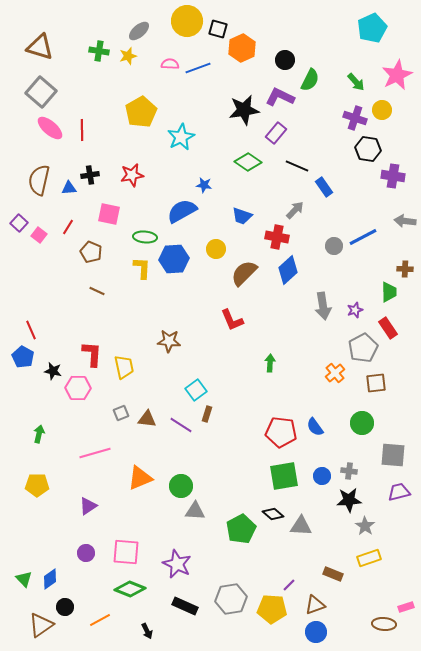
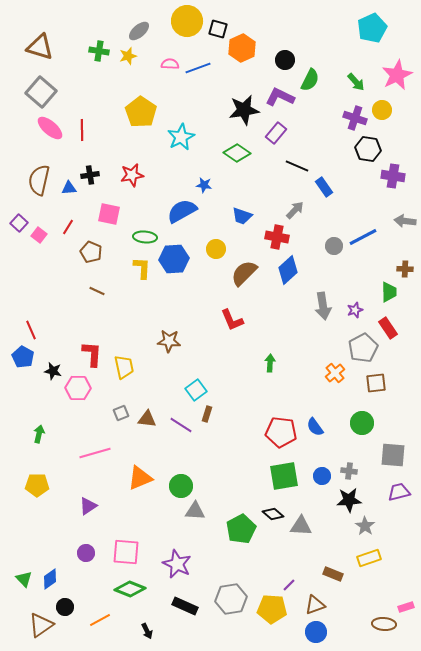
yellow pentagon at (141, 112): rotated 8 degrees counterclockwise
green diamond at (248, 162): moved 11 px left, 9 px up
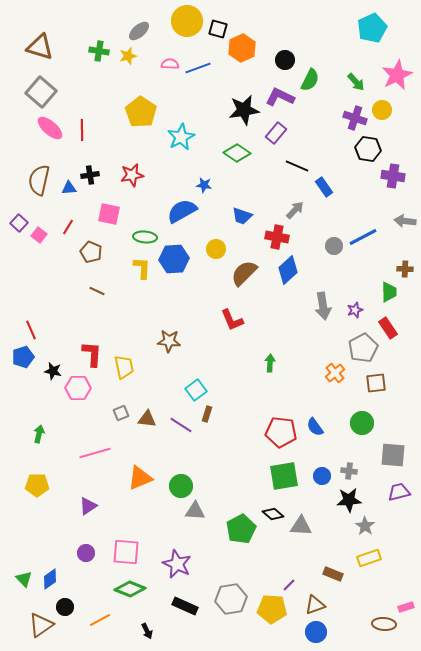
blue pentagon at (23, 357): rotated 25 degrees clockwise
